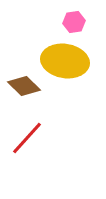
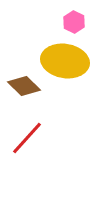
pink hexagon: rotated 25 degrees counterclockwise
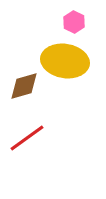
brown diamond: rotated 60 degrees counterclockwise
red line: rotated 12 degrees clockwise
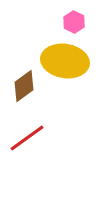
brown diamond: rotated 20 degrees counterclockwise
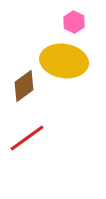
yellow ellipse: moved 1 px left
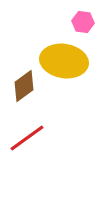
pink hexagon: moved 9 px right; rotated 20 degrees counterclockwise
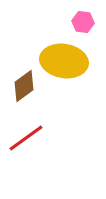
red line: moved 1 px left
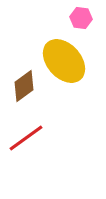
pink hexagon: moved 2 px left, 4 px up
yellow ellipse: rotated 39 degrees clockwise
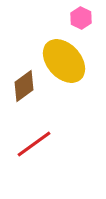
pink hexagon: rotated 20 degrees clockwise
red line: moved 8 px right, 6 px down
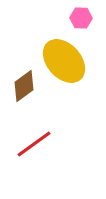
pink hexagon: rotated 25 degrees counterclockwise
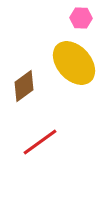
yellow ellipse: moved 10 px right, 2 px down
red line: moved 6 px right, 2 px up
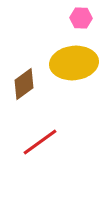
yellow ellipse: rotated 54 degrees counterclockwise
brown diamond: moved 2 px up
